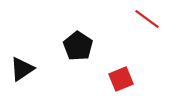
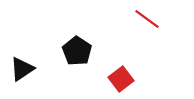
black pentagon: moved 1 px left, 5 px down
red square: rotated 15 degrees counterclockwise
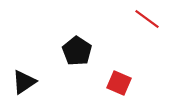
black triangle: moved 2 px right, 13 px down
red square: moved 2 px left, 4 px down; rotated 30 degrees counterclockwise
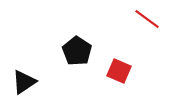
red square: moved 12 px up
